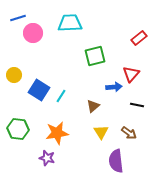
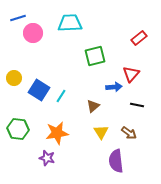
yellow circle: moved 3 px down
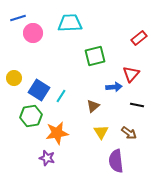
green hexagon: moved 13 px right, 13 px up; rotated 15 degrees counterclockwise
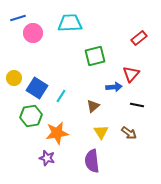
blue square: moved 2 px left, 2 px up
purple semicircle: moved 24 px left
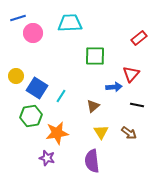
green square: rotated 15 degrees clockwise
yellow circle: moved 2 px right, 2 px up
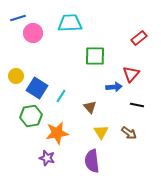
brown triangle: moved 3 px left, 1 px down; rotated 32 degrees counterclockwise
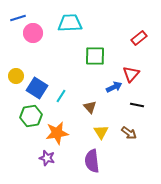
blue arrow: rotated 21 degrees counterclockwise
